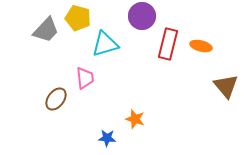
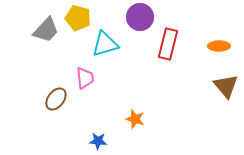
purple circle: moved 2 px left, 1 px down
orange ellipse: moved 18 px right; rotated 15 degrees counterclockwise
blue star: moved 9 px left, 3 px down
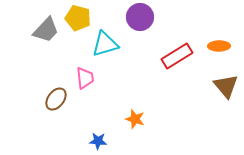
red rectangle: moved 9 px right, 12 px down; rotated 44 degrees clockwise
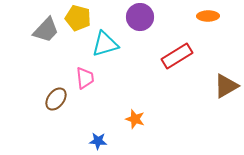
orange ellipse: moved 11 px left, 30 px up
brown triangle: rotated 40 degrees clockwise
